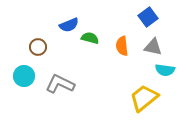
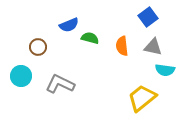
cyan circle: moved 3 px left
yellow trapezoid: moved 2 px left
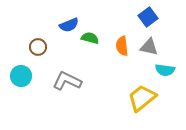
gray triangle: moved 4 px left
gray L-shape: moved 7 px right, 3 px up
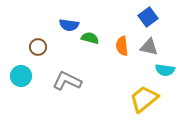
blue semicircle: rotated 30 degrees clockwise
yellow trapezoid: moved 2 px right, 1 px down
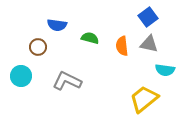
blue semicircle: moved 12 px left
gray triangle: moved 3 px up
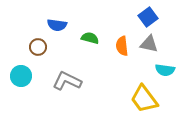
yellow trapezoid: rotated 88 degrees counterclockwise
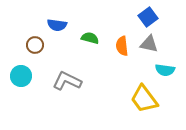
brown circle: moved 3 px left, 2 px up
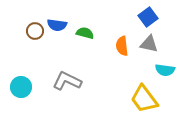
green semicircle: moved 5 px left, 5 px up
brown circle: moved 14 px up
cyan circle: moved 11 px down
